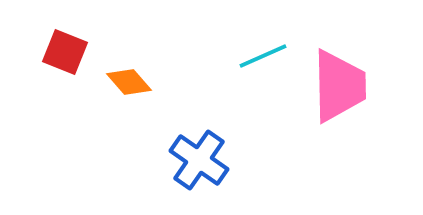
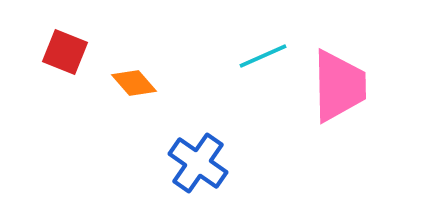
orange diamond: moved 5 px right, 1 px down
blue cross: moved 1 px left, 3 px down
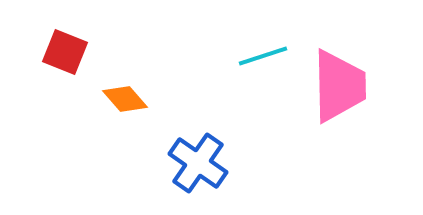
cyan line: rotated 6 degrees clockwise
orange diamond: moved 9 px left, 16 px down
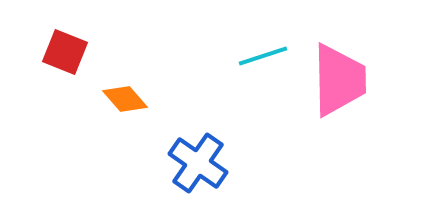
pink trapezoid: moved 6 px up
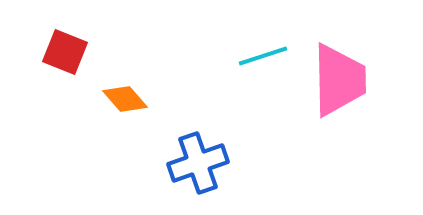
blue cross: rotated 36 degrees clockwise
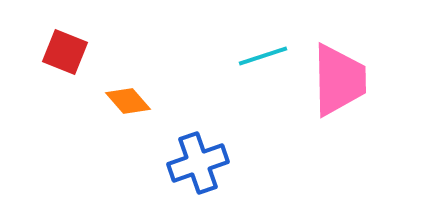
orange diamond: moved 3 px right, 2 px down
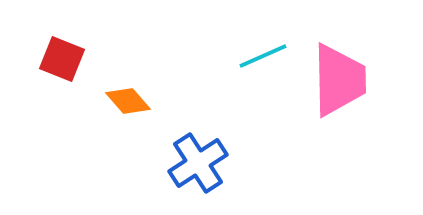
red square: moved 3 px left, 7 px down
cyan line: rotated 6 degrees counterclockwise
blue cross: rotated 14 degrees counterclockwise
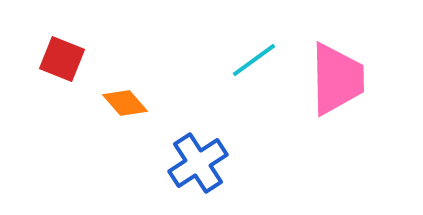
cyan line: moved 9 px left, 4 px down; rotated 12 degrees counterclockwise
pink trapezoid: moved 2 px left, 1 px up
orange diamond: moved 3 px left, 2 px down
